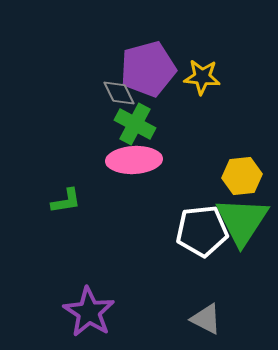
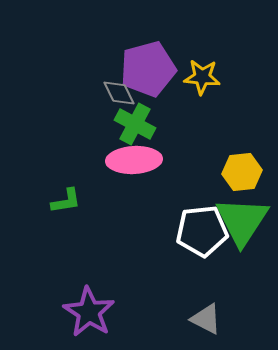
yellow hexagon: moved 4 px up
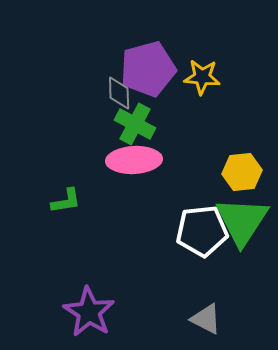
gray diamond: rotated 24 degrees clockwise
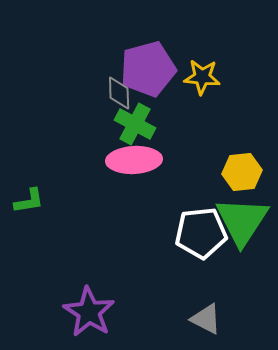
green L-shape: moved 37 px left
white pentagon: moved 1 px left, 2 px down
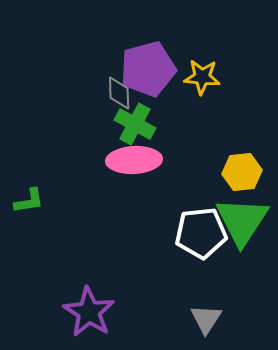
gray triangle: rotated 36 degrees clockwise
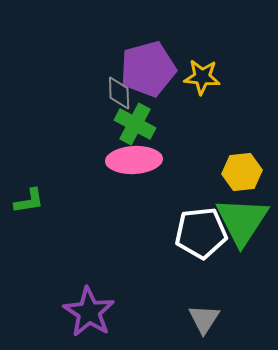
gray triangle: moved 2 px left
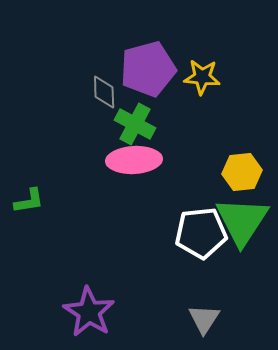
gray diamond: moved 15 px left, 1 px up
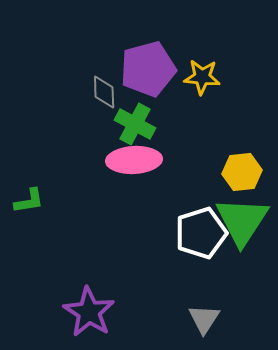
white pentagon: rotated 12 degrees counterclockwise
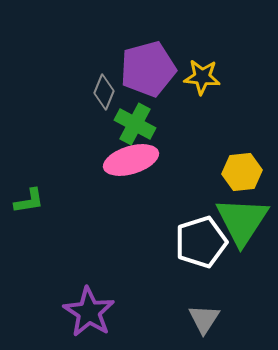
gray diamond: rotated 24 degrees clockwise
pink ellipse: moved 3 px left; rotated 14 degrees counterclockwise
white pentagon: moved 9 px down
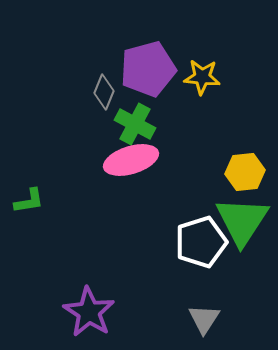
yellow hexagon: moved 3 px right
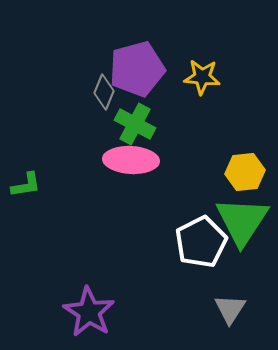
purple pentagon: moved 11 px left
pink ellipse: rotated 20 degrees clockwise
green L-shape: moved 3 px left, 16 px up
white pentagon: rotated 9 degrees counterclockwise
gray triangle: moved 26 px right, 10 px up
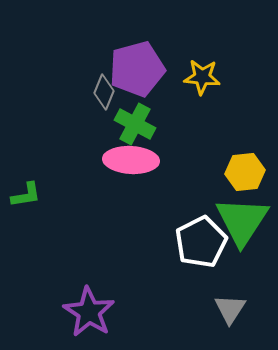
green L-shape: moved 10 px down
